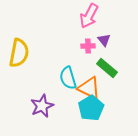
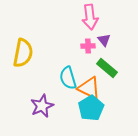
pink arrow: moved 1 px right, 1 px down; rotated 35 degrees counterclockwise
yellow semicircle: moved 4 px right
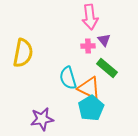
purple star: moved 13 px down; rotated 15 degrees clockwise
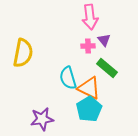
cyan pentagon: moved 2 px left, 1 px down
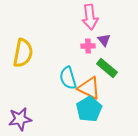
purple star: moved 22 px left
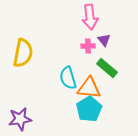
orange triangle: rotated 20 degrees counterclockwise
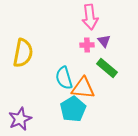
purple triangle: moved 1 px down
pink cross: moved 1 px left, 1 px up
cyan semicircle: moved 4 px left
orange triangle: moved 6 px left
cyan pentagon: moved 16 px left
purple star: rotated 15 degrees counterclockwise
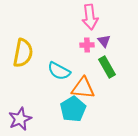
green rectangle: moved 1 px up; rotated 20 degrees clockwise
cyan semicircle: moved 5 px left, 7 px up; rotated 45 degrees counterclockwise
